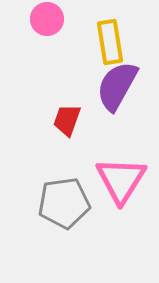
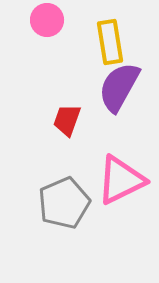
pink circle: moved 1 px down
purple semicircle: moved 2 px right, 1 px down
pink triangle: rotated 32 degrees clockwise
gray pentagon: rotated 15 degrees counterclockwise
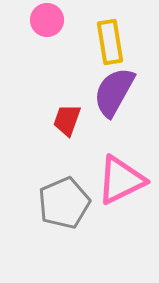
purple semicircle: moved 5 px left, 5 px down
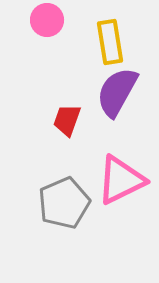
purple semicircle: moved 3 px right
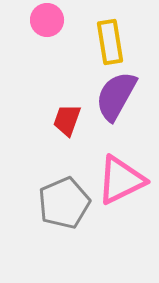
purple semicircle: moved 1 px left, 4 px down
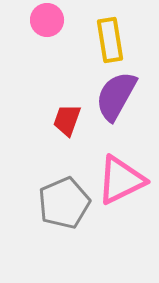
yellow rectangle: moved 2 px up
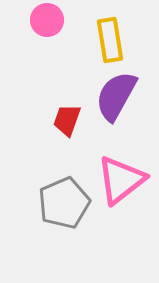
pink triangle: rotated 12 degrees counterclockwise
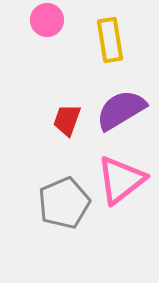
purple semicircle: moved 5 px right, 14 px down; rotated 30 degrees clockwise
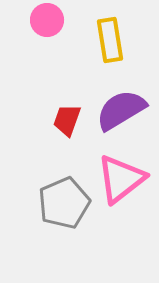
pink triangle: moved 1 px up
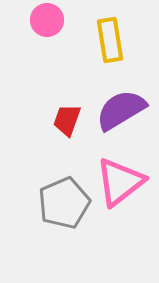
pink triangle: moved 1 px left, 3 px down
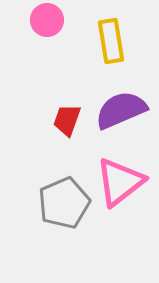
yellow rectangle: moved 1 px right, 1 px down
purple semicircle: rotated 8 degrees clockwise
